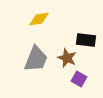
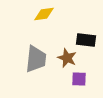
yellow diamond: moved 5 px right, 5 px up
gray trapezoid: rotated 16 degrees counterclockwise
purple square: rotated 28 degrees counterclockwise
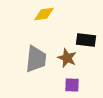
purple square: moved 7 px left, 6 px down
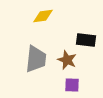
yellow diamond: moved 1 px left, 2 px down
brown star: moved 2 px down
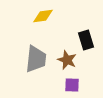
black rectangle: rotated 66 degrees clockwise
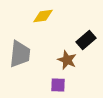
black rectangle: rotated 66 degrees clockwise
gray trapezoid: moved 16 px left, 5 px up
purple square: moved 14 px left
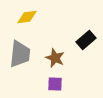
yellow diamond: moved 16 px left, 1 px down
brown star: moved 12 px left, 2 px up
purple square: moved 3 px left, 1 px up
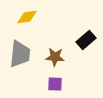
brown star: moved 1 px up; rotated 18 degrees counterclockwise
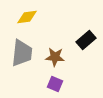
gray trapezoid: moved 2 px right, 1 px up
purple square: rotated 21 degrees clockwise
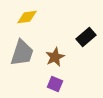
black rectangle: moved 3 px up
gray trapezoid: rotated 12 degrees clockwise
brown star: rotated 30 degrees counterclockwise
